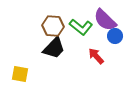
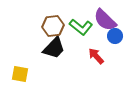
brown hexagon: rotated 10 degrees counterclockwise
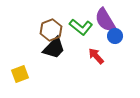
purple semicircle: rotated 15 degrees clockwise
brown hexagon: moved 2 px left, 4 px down; rotated 15 degrees counterclockwise
yellow square: rotated 30 degrees counterclockwise
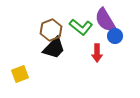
red arrow: moved 1 px right, 3 px up; rotated 138 degrees counterclockwise
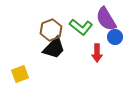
purple semicircle: moved 1 px right, 1 px up
blue circle: moved 1 px down
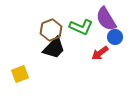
green L-shape: rotated 15 degrees counterclockwise
red arrow: moved 3 px right; rotated 54 degrees clockwise
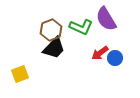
blue circle: moved 21 px down
